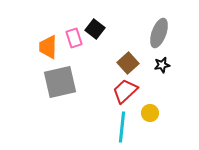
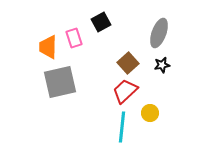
black square: moved 6 px right, 7 px up; rotated 24 degrees clockwise
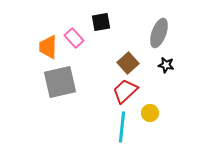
black square: rotated 18 degrees clockwise
pink rectangle: rotated 24 degrees counterclockwise
black star: moved 4 px right; rotated 21 degrees clockwise
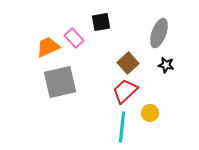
orange trapezoid: rotated 65 degrees clockwise
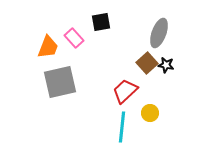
orange trapezoid: rotated 135 degrees clockwise
brown square: moved 19 px right
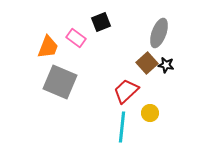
black square: rotated 12 degrees counterclockwise
pink rectangle: moved 2 px right; rotated 12 degrees counterclockwise
gray square: rotated 36 degrees clockwise
red trapezoid: moved 1 px right
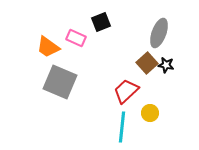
pink rectangle: rotated 12 degrees counterclockwise
orange trapezoid: rotated 105 degrees clockwise
